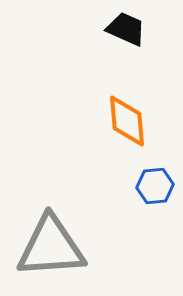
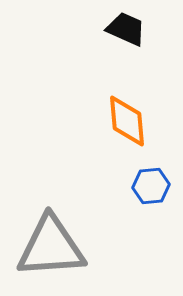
blue hexagon: moved 4 px left
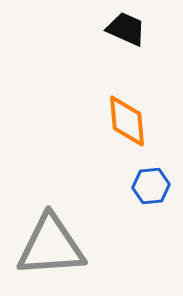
gray triangle: moved 1 px up
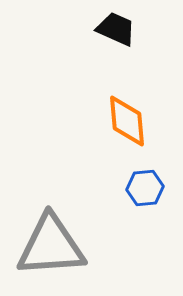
black trapezoid: moved 10 px left
blue hexagon: moved 6 px left, 2 px down
